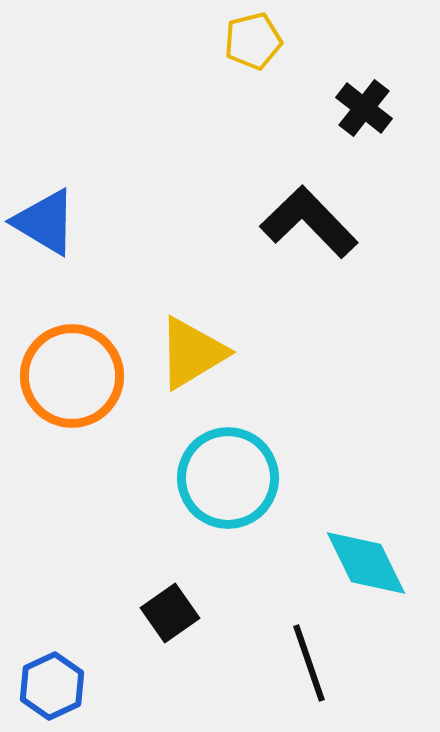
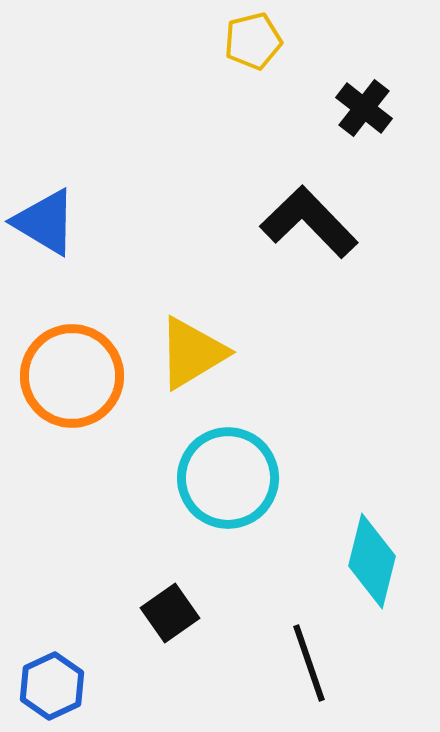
cyan diamond: moved 6 px right, 2 px up; rotated 40 degrees clockwise
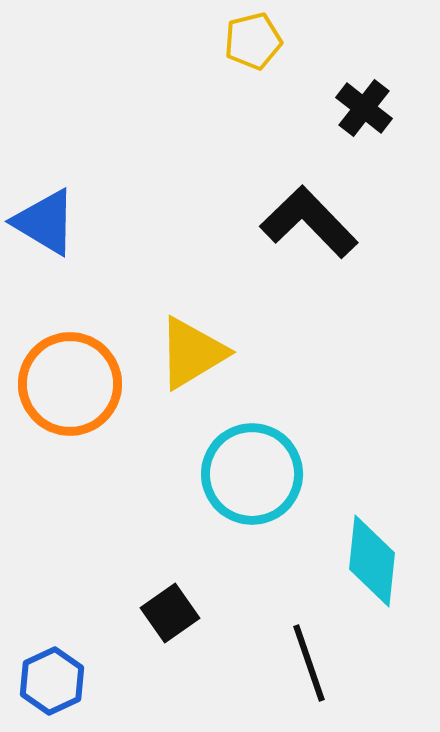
orange circle: moved 2 px left, 8 px down
cyan circle: moved 24 px right, 4 px up
cyan diamond: rotated 8 degrees counterclockwise
blue hexagon: moved 5 px up
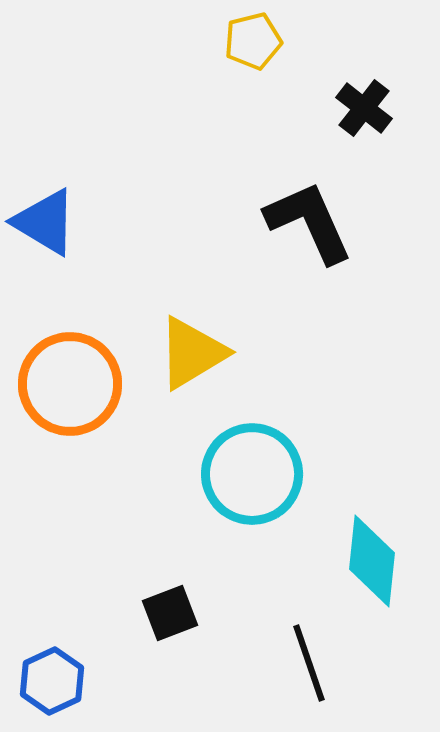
black L-shape: rotated 20 degrees clockwise
black square: rotated 14 degrees clockwise
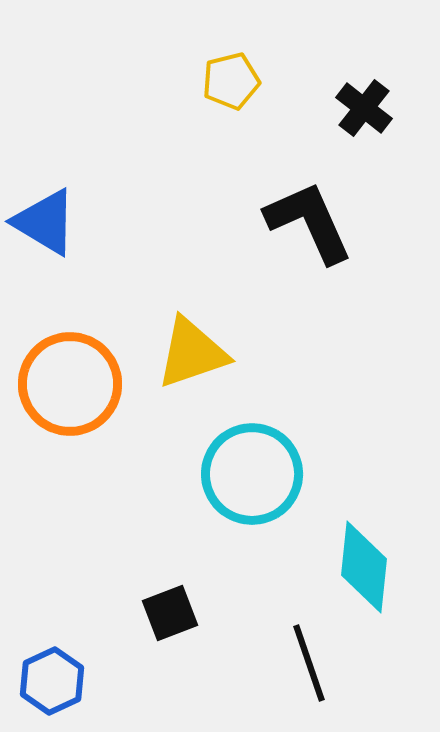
yellow pentagon: moved 22 px left, 40 px down
yellow triangle: rotated 12 degrees clockwise
cyan diamond: moved 8 px left, 6 px down
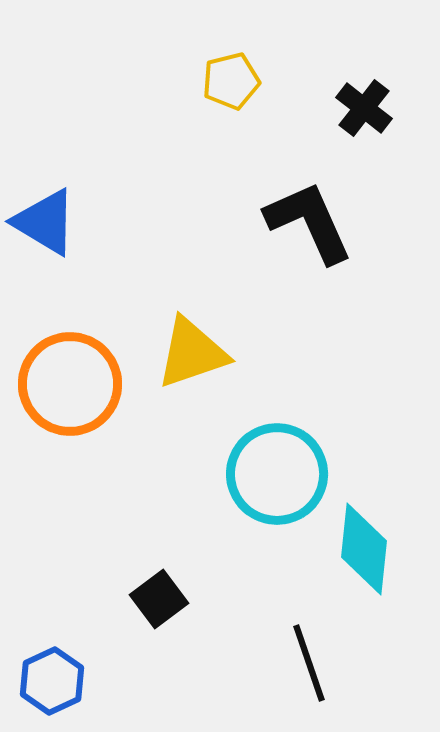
cyan circle: moved 25 px right
cyan diamond: moved 18 px up
black square: moved 11 px left, 14 px up; rotated 16 degrees counterclockwise
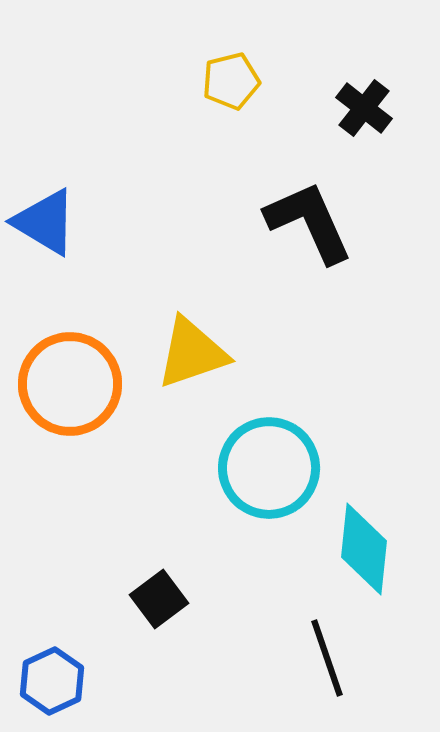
cyan circle: moved 8 px left, 6 px up
black line: moved 18 px right, 5 px up
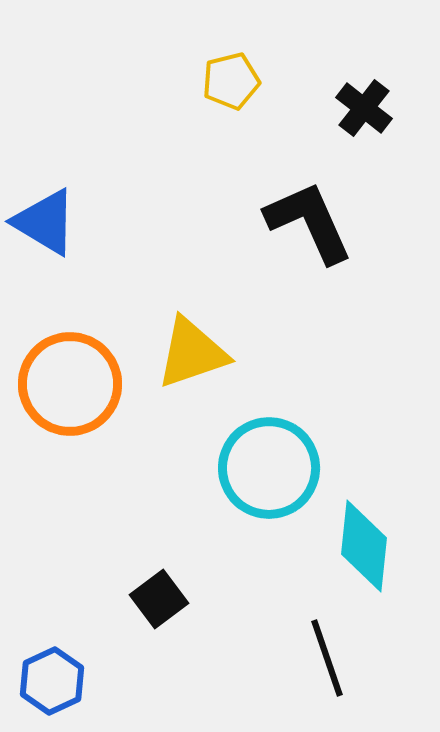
cyan diamond: moved 3 px up
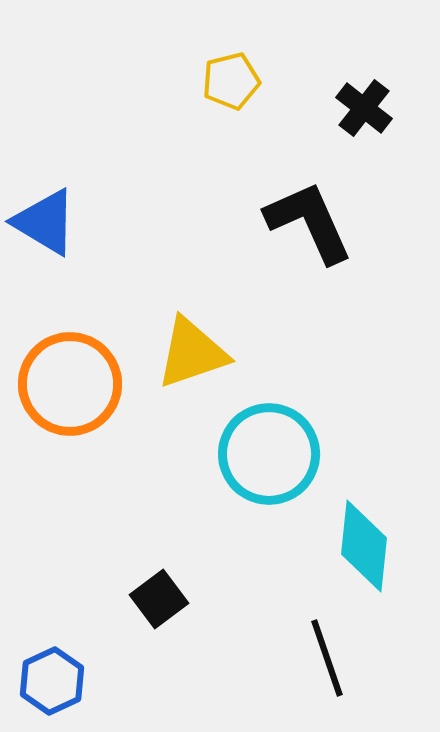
cyan circle: moved 14 px up
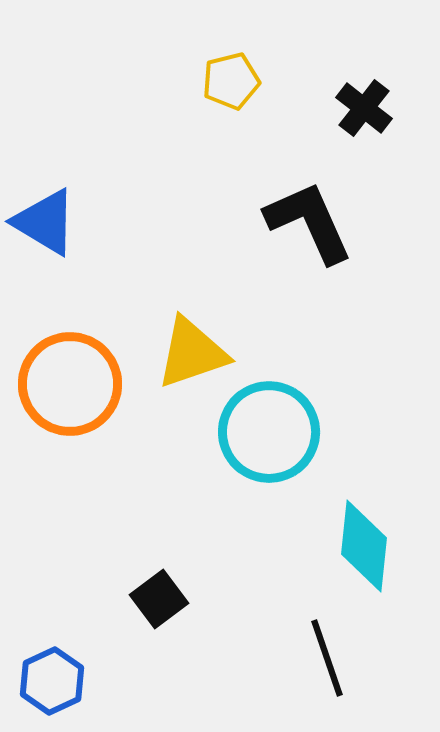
cyan circle: moved 22 px up
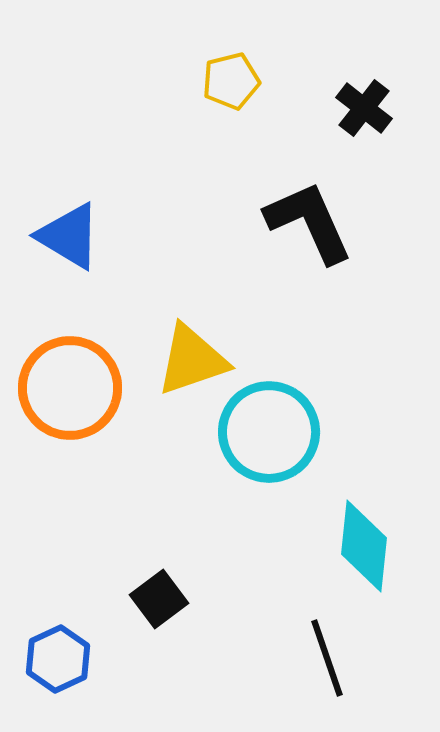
blue triangle: moved 24 px right, 14 px down
yellow triangle: moved 7 px down
orange circle: moved 4 px down
blue hexagon: moved 6 px right, 22 px up
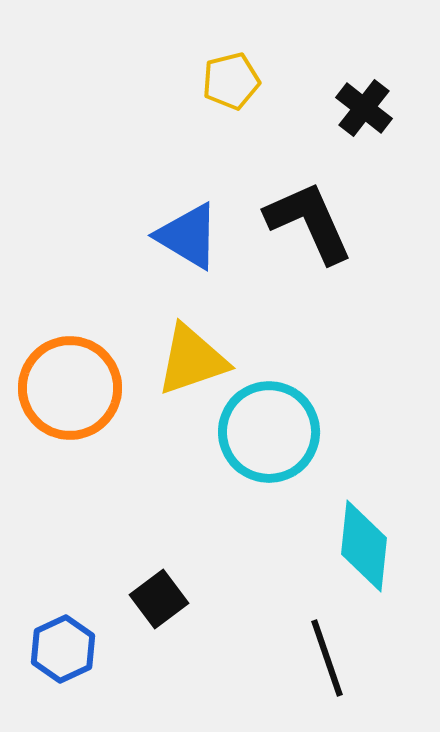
blue triangle: moved 119 px right
blue hexagon: moved 5 px right, 10 px up
